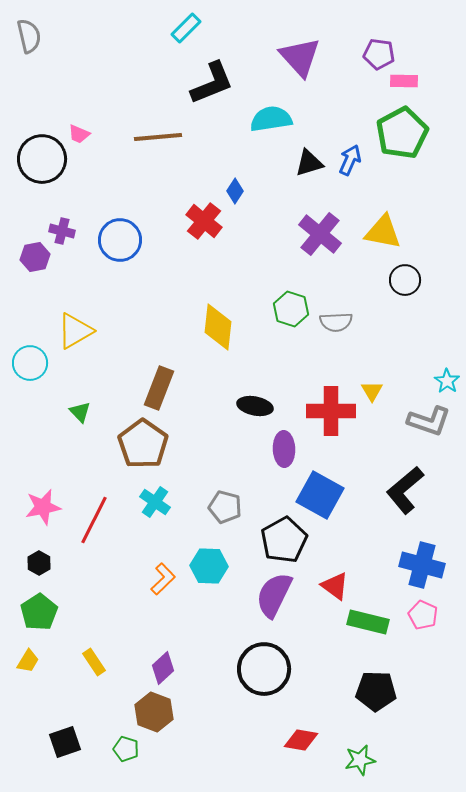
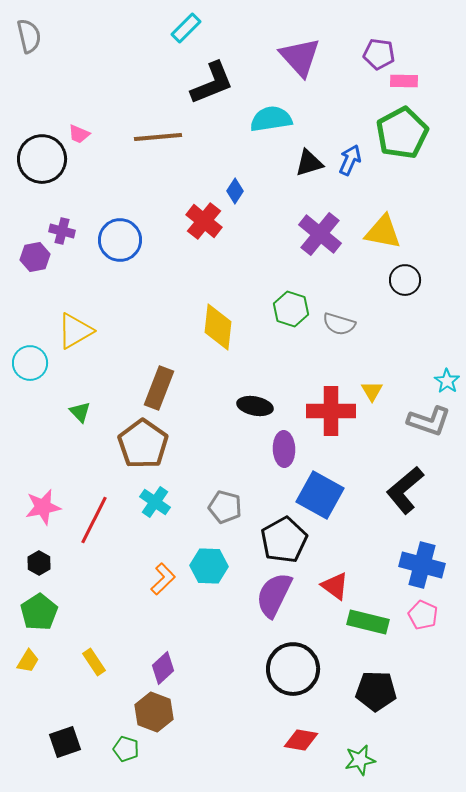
gray semicircle at (336, 322): moved 3 px right, 2 px down; rotated 20 degrees clockwise
black circle at (264, 669): moved 29 px right
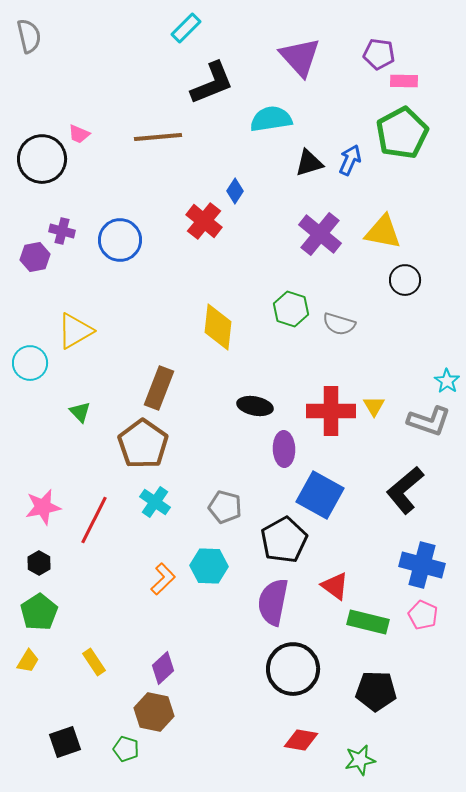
yellow triangle at (372, 391): moved 2 px right, 15 px down
purple semicircle at (274, 595): moved 1 px left, 7 px down; rotated 15 degrees counterclockwise
brown hexagon at (154, 712): rotated 9 degrees counterclockwise
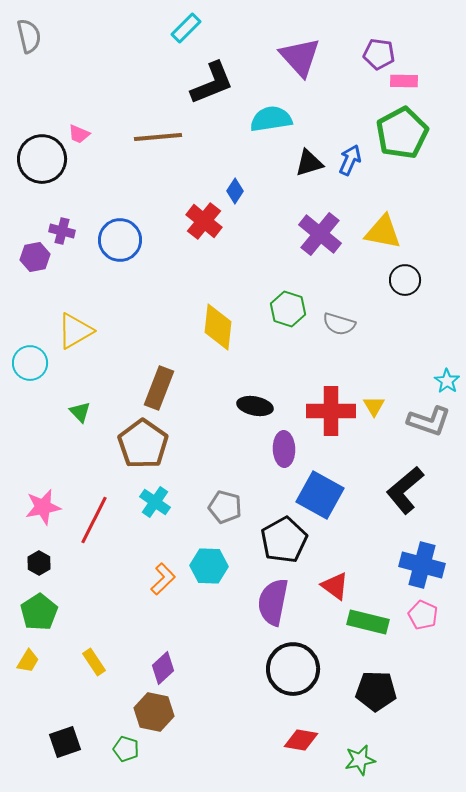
green hexagon at (291, 309): moved 3 px left
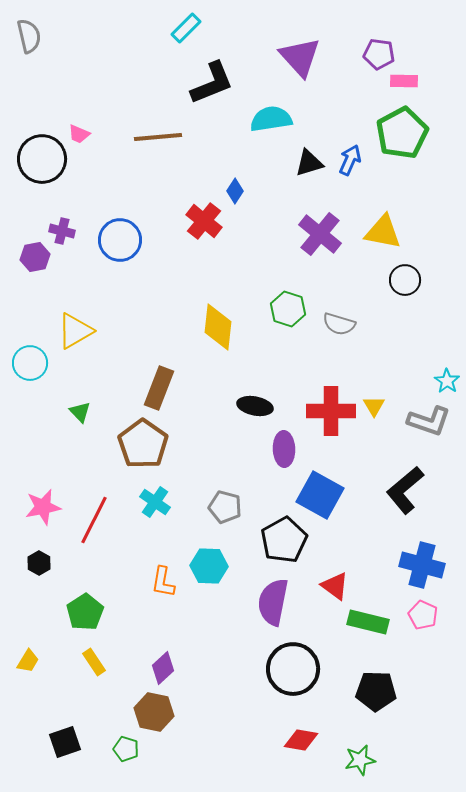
orange L-shape at (163, 579): moved 3 px down; rotated 144 degrees clockwise
green pentagon at (39, 612): moved 46 px right
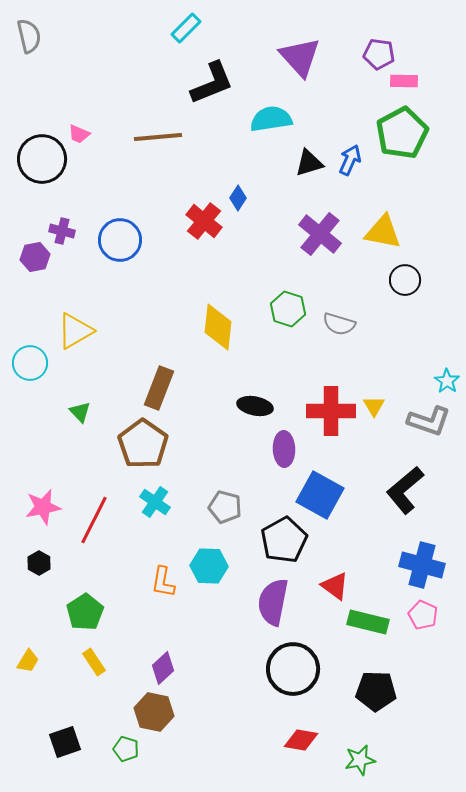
blue diamond at (235, 191): moved 3 px right, 7 px down
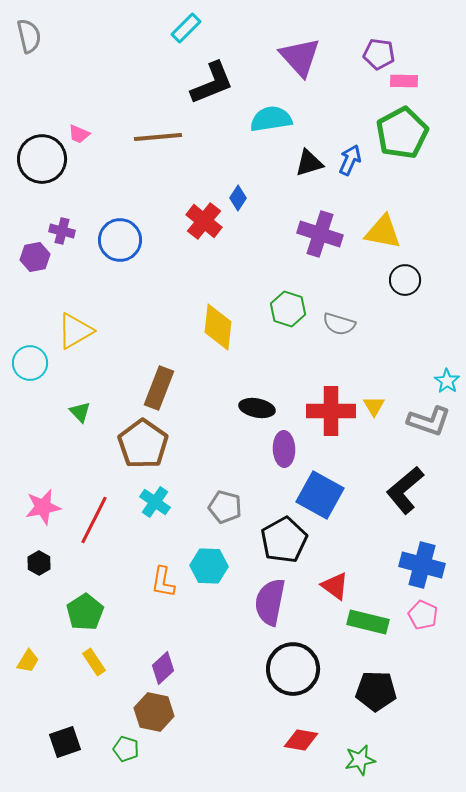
purple cross at (320, 234): rotated 21 degrees counterclockwise
black ellipse at (255, 406): moved 2 px right, 2 px down
purple semicircle at (273, 602): moved 3 px left
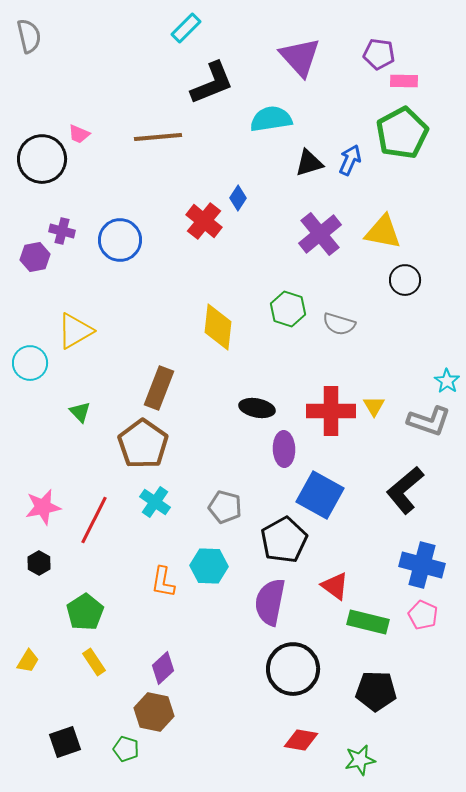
purple cross at (320, 234): rotated 33 degrees clockwise
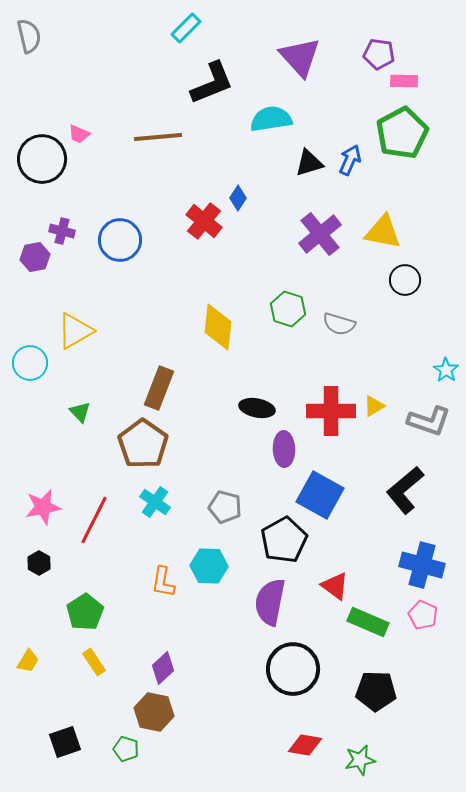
cyan star at (447, 381): moved 1 px left, 11 px up
yellow triangle at (374, 406): rotated 30 degrees clockwise
green rectangle at (368, 622): rotated 9 degrees clockwise
red diamond at (301, 740): moved 4 px right, 5 px down
